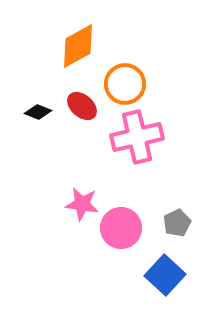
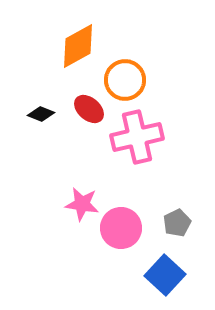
orange circle: moved 4 px up
red ellipse: moved 7 px right, 3 px down
black diamond: moved 3 px right, 2 px down
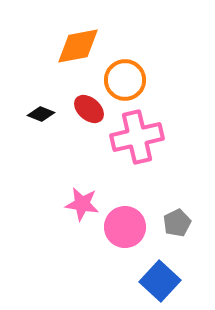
orange diamond: rotated 18 degrees clockwise
pink circle: moved 4 px right, 1 px up
blue square: moved 5 px left, 6 px down
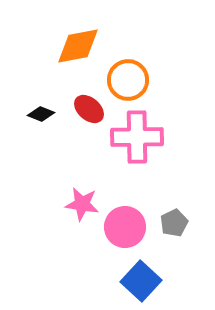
orange circle: moved 3 px right
pink cross: rotated 12 degrees clockwise
gray pentagon: moved 3 px left
blue square: moved 19 px left
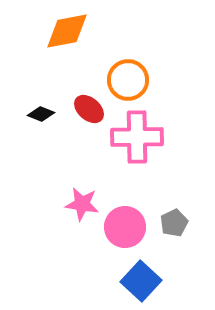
orange diamond: moved 11 px left, 15 px up
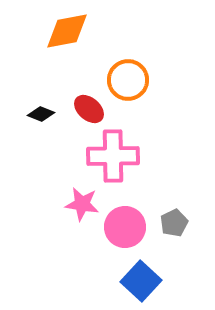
pink cross: moved 24 px left, 19 px down
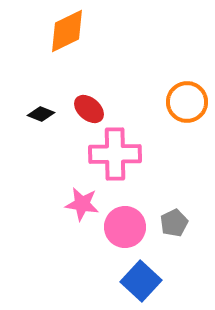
orange diamond: rotated 15 degrees counterclockwise
orange circle: moved 59 px right, 22 px down
pink cross: moved 2 px right, 2 px up
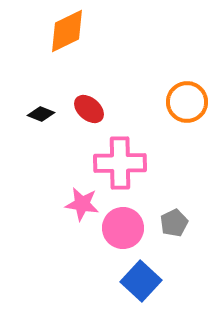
pink cross: moved 5 px right, 9 px down
pink circle: moved 2 px left, 1 px down
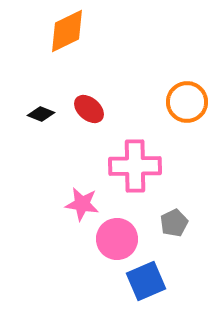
pink cross: moved 15 px right, 3 px down
pink circle: moved 6 px left, 11 px down
blue square: moved 5 px right; rotated 24 degrees clockwise
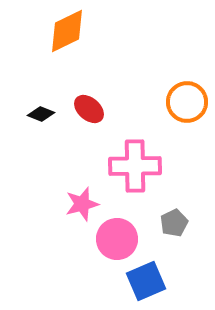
pink star: rotated 24 degrees counterclockwise
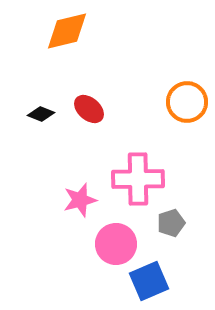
orange diamond: rotated 12 degrees clockwise
pink cross: moved 3 px right, 13 px down
pink star: moved 2 px left, 4 px up
gray pentagon: moved 3 px left; rotated 8 degrees clockwise
pink circle: moved 1 px left, 5 px down
blue square: moved 3 px right
